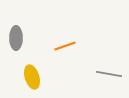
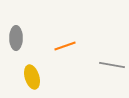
gray line: moved 3 px right, 9 px up
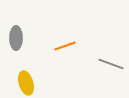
gray line: moved 1 px left, 1 px up; rotated 10 degrees clockwise
yellow ellipse: moved 6 px left, 6 px down
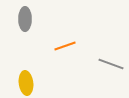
gray ellipse: moved 9 px right, 19 px up
yellow ellipse: rotated 10 degrees clockwise
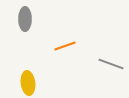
yellow ellipse: moved 2 px right
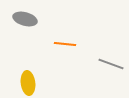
gray ellipse: rotated 75 degrees counterclockwise
orange line: moved 2 px up; rotated 25 degrees clockwise
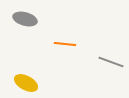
gray line: moved 2 px up
yellow ellipse: moved 2 px left; rotated 55 degrees counterclockwise
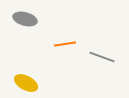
orange line: rotated 15 degrees counterclockwise
gray line: moved 9 px left, 5 px up
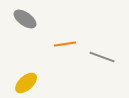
gray ellipse: rotated 20 degrees clockwise
yellow ellipse: rotated 70 degrees counterclockwise
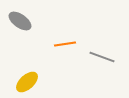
gray ellipse: moved 5 px left, 2 px down
yellow ellipse: moved 1 px right, 1 px up
